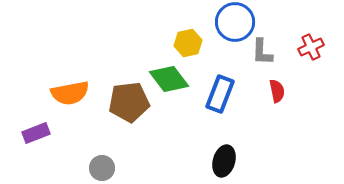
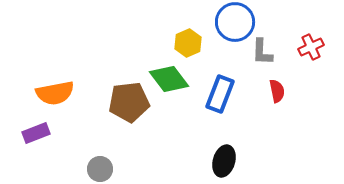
yellow hexagon: rotated 12 degrees counterclockwise
orange semicircle: moved 15 px left
gray circle: moved 2 px left, 1 px down
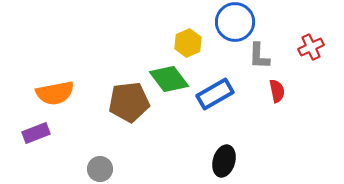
gray L-shape: moved 3 px left, 4 px down
blue rectangle: moved 5 px left; rotated 39 degrees clockwise
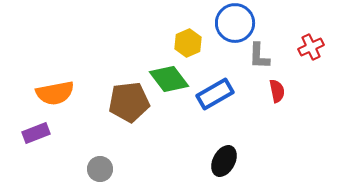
blue circle: moved 1 px down
black ellipse: rotated 12 degrees clockwise
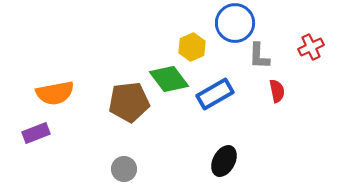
yellow hexagon: moved 4 px right, 4 px down
gray circle: moved 24 px right
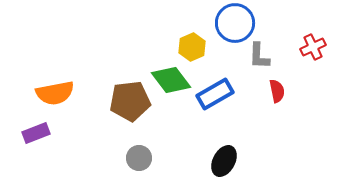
red cross: moved 2 px right
green diamond: moved 2 px right, 1 px down
brown pentagon: moved 1 px right, 1 px up
gray circle: moved 15 px right, 11 px up
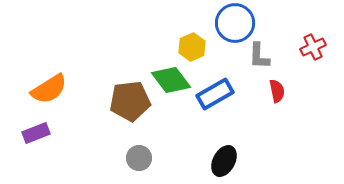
orange semicircle: moved 6 px left, 4 px up; rotated 21 degrees counterclockwise
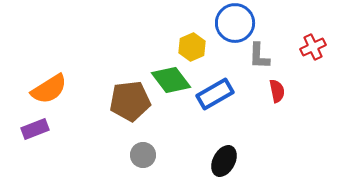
purple rectangle: moved 1 px left, 4 px up
gray circle: moved 4 px right, 3 px up
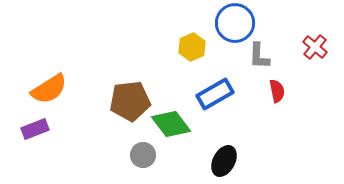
red cross: moved 2 px right; rotated 25 degrees counterclockwise
green diamond: moved 44 px down
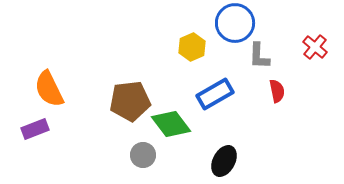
orange semicircle: rotated 96 degrees clockwise
